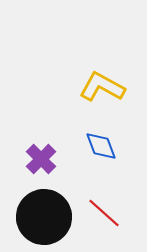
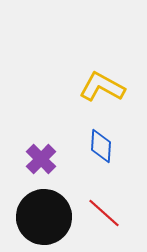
blue diamond: rotated 24 degrees clockwise
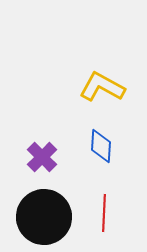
purple cross: moved 1 px right, 2 px up
red line: rotated 51 degrees clockwise
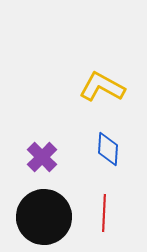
blue diamond: moved 7 px right, 3 px down
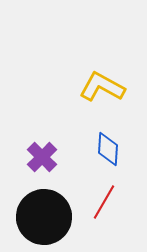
red line: moved 11 px up; rotated 27 degrees clockwise
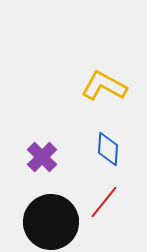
yellow L-shape: moved 2 px right, 1 px up
red line: rotated 9 degrees clockwise
black circle: moved 7 px right, 5 px down
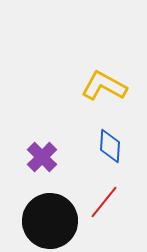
blue diamond: moved 2 px right, 3 px up
black circle: moved 1 px left, 1 px up
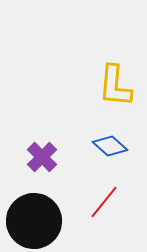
yellow L-shape: moved 11 px right; rotated 114 degrees counterclockwise
blue diamond: rotated 52 degrees counterclockwise
black circle: moved 16 px left
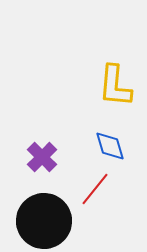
blue diamond: rotated 32 degrees clockwise
red line: moved 9 px left, 13 px up
black circle: moved 10 px right
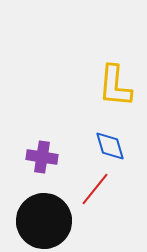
purple cross: rotated 36 degrees counterclockwise
